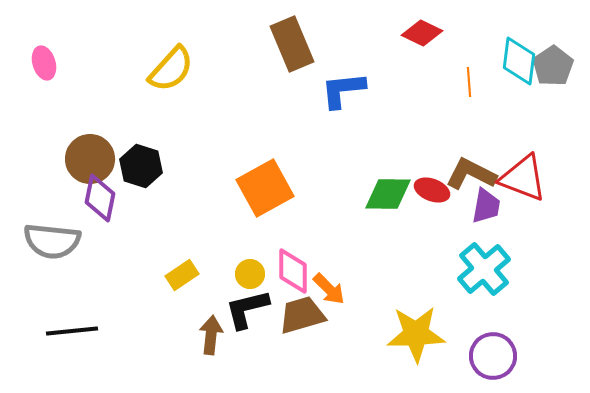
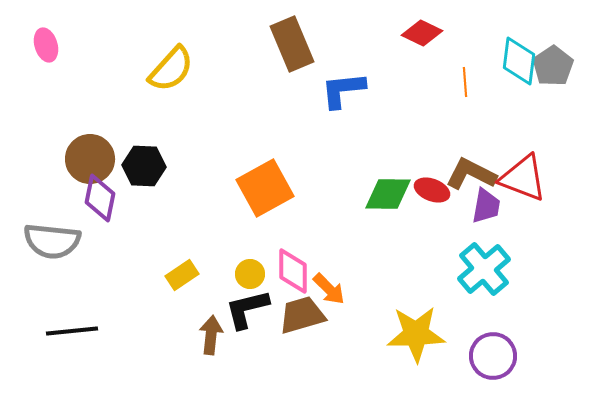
pink ellipse: moved 2 px right, 18 px up
orange line: moved 4 px left
black hexagon: moved 3 px right; rotated 15 degrees counterclockwise
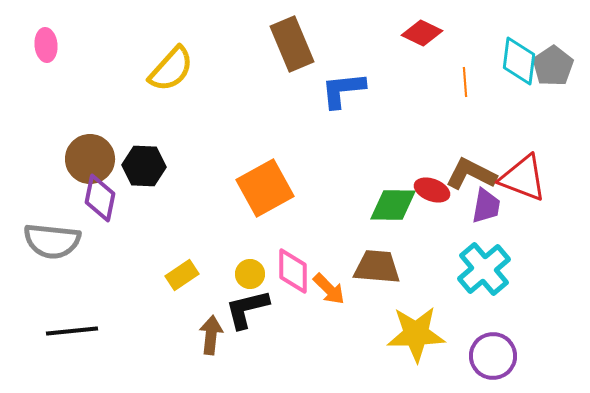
pink ellipse: rotated 12 degrees clockwise
green diamond: moved 5 px right, 11 px down
brown trapezoid: moved 75 px right, 48 px up; rotated 21 degrees clockwise
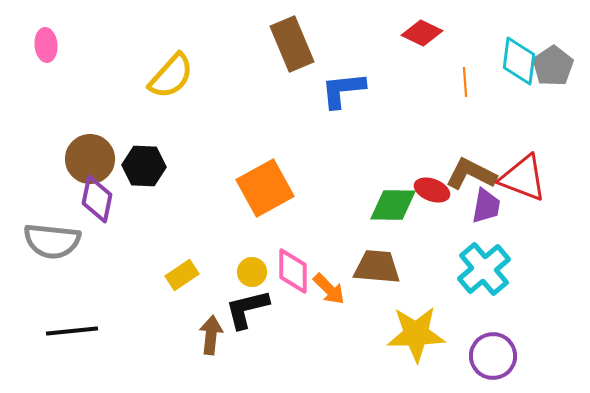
yellow semicircle: moved 7 px down
purple diamond: moved 3 px left, 1 px down
yellow circle: moved 2 px right, 2 px up
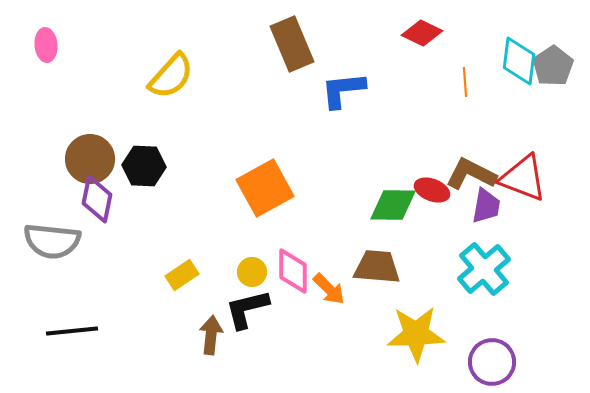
purple circle: moved 1 px left, 6 px down
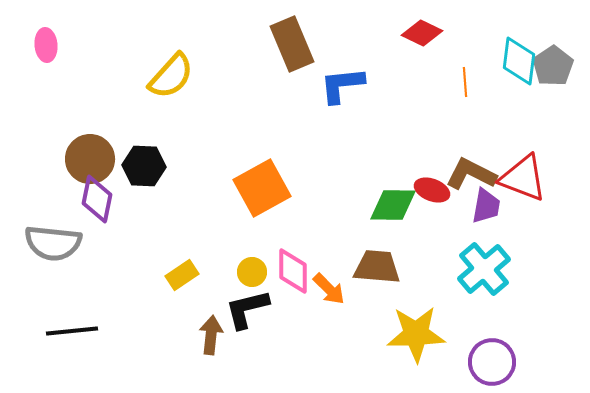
blue L-shape: moved 1 px left, 5 px up
orange square: moved 3 px left
gray semicircle: moved 1 px right, 2 px down
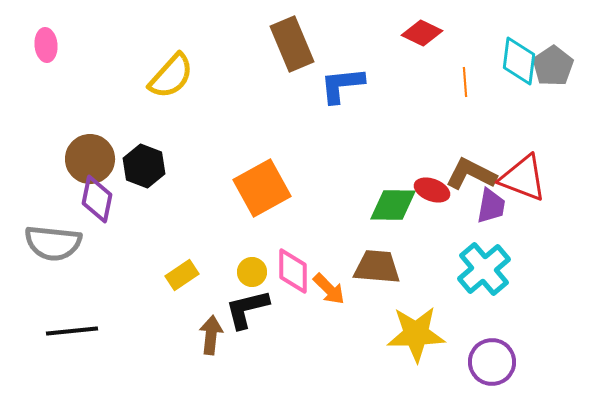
black hexagon: rotated 18 degrees clockwise
purple trapezoid: moved 5 px right
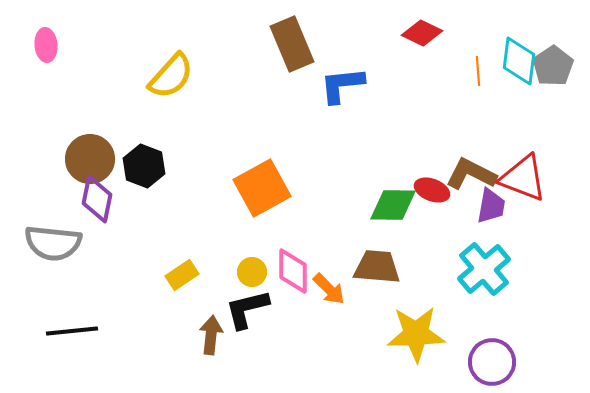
orange line: moved 13 px right, 11 px up
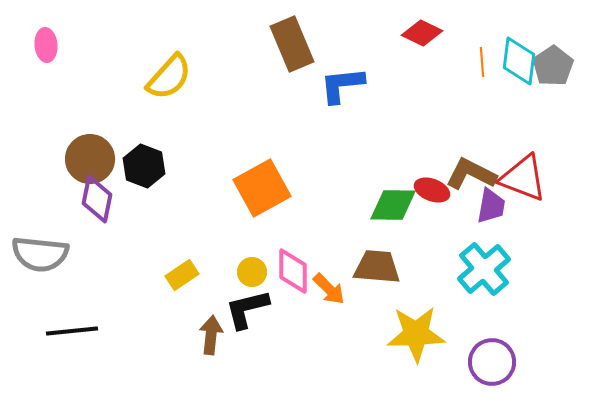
orange line: moved 4 px right, 9 px up
yellow semicircle: moved 2 px left, 1 px down
gray semicircle: moved 13 px left, 11 px down
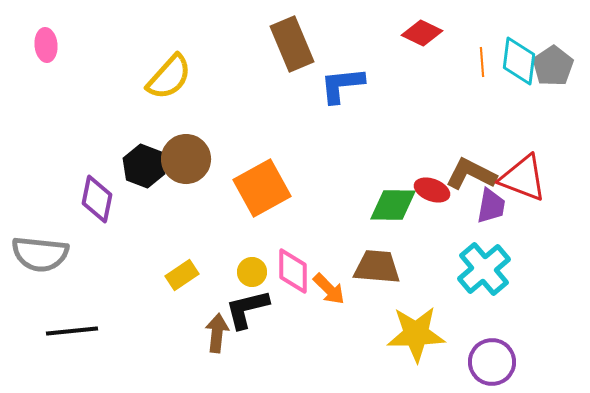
brown circle: moved 96 px right
brown arrow: moved 6 px right, 2 px up
